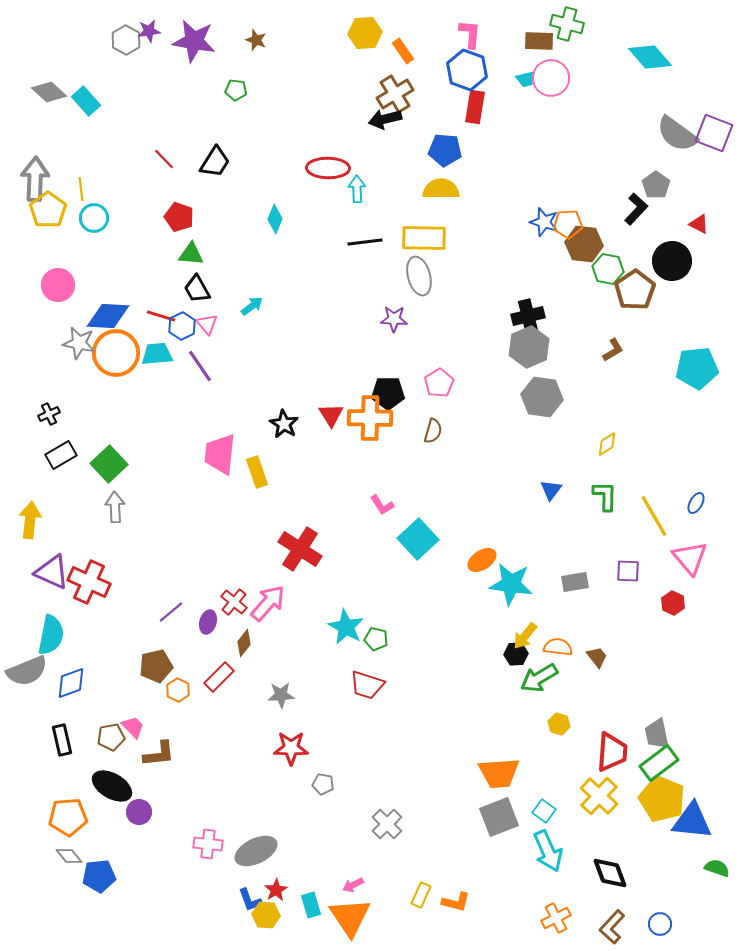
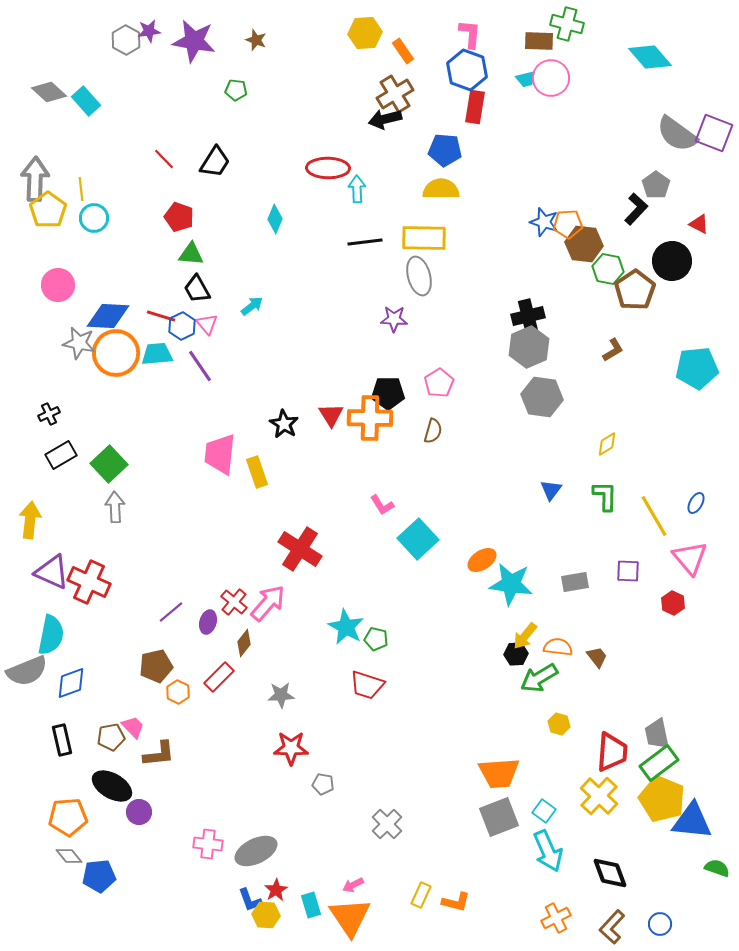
orange hexagon at (178, 690): moved 2 px down
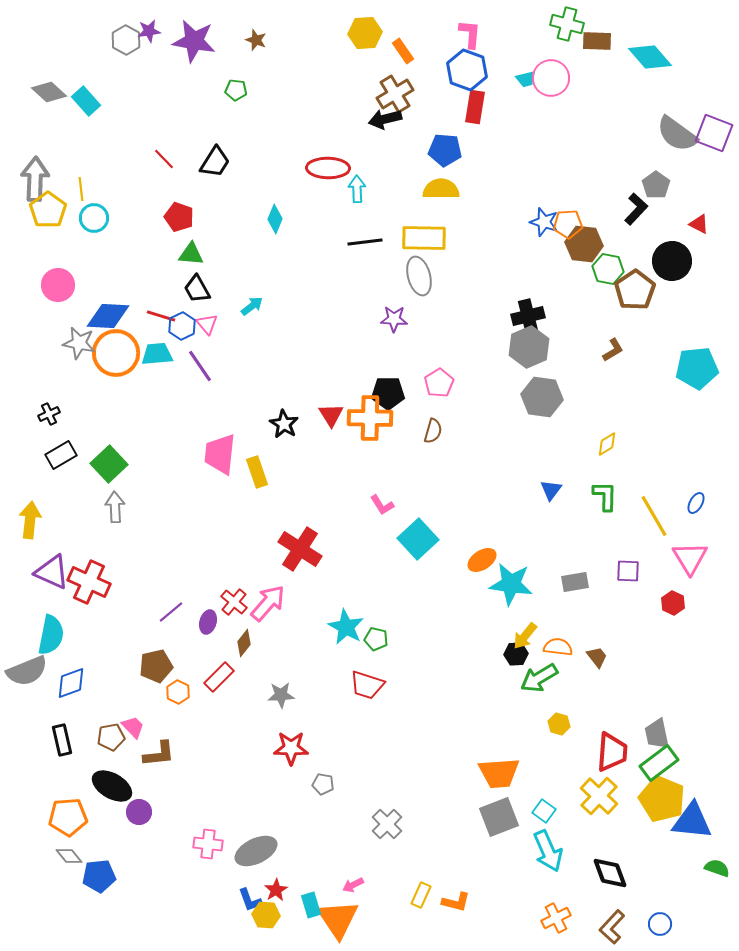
brown rectangle at (539, 41): moved 58 px right
pink triangle at (690, 558): rotated 9 degrees clockwise
orange triangle at (350, 917): moved 12 px left, 2 px down
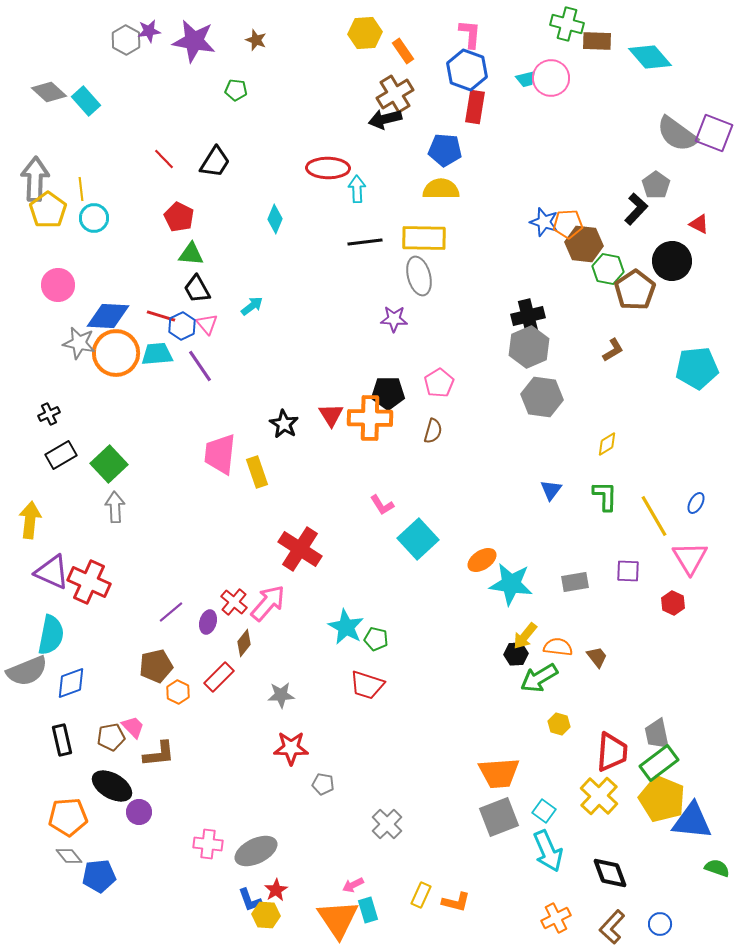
red pentagon at (179, 217): rotated 8 degrees clockwise
cyan rectangle at (311, 905): moved 57 px right, 5 px down
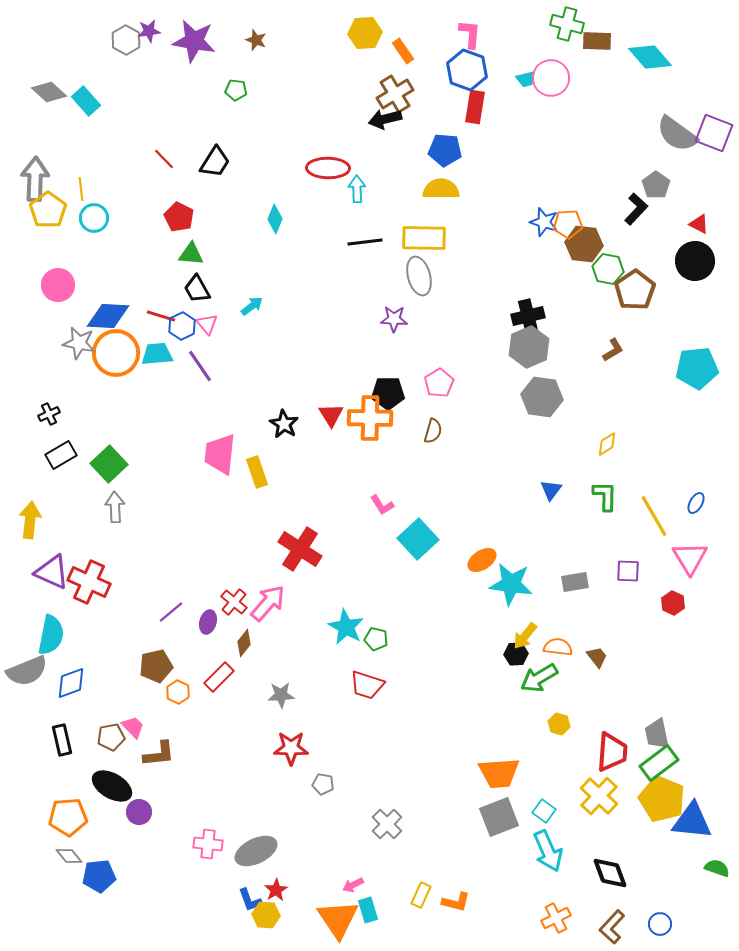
black circle at (672, 261): moved 23 px right
